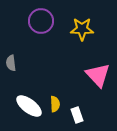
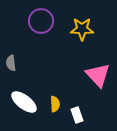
white ellipse: moved 5 px left, 4 px up
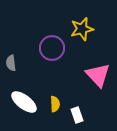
purple circle: moved 11 px right, 27 px down
yellow star: rotated 15 degrees counterclockwise
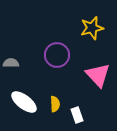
yellow star: moved 10 px right, 1 px up
purple circle: moved 5 px right, 7 px down
gray semicircle: rotated 98 degrees clockwise
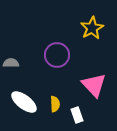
yellow star: rotated 15 degrees counterclockwise
pink triangle: moved 4 px left, 10 px down
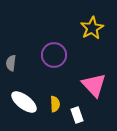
purple circle: moved 3 px left
gray semicircle: rotated 84 degrees counterclockwise
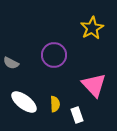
gray semicircle: rotated 70 degrees counterclockwise
